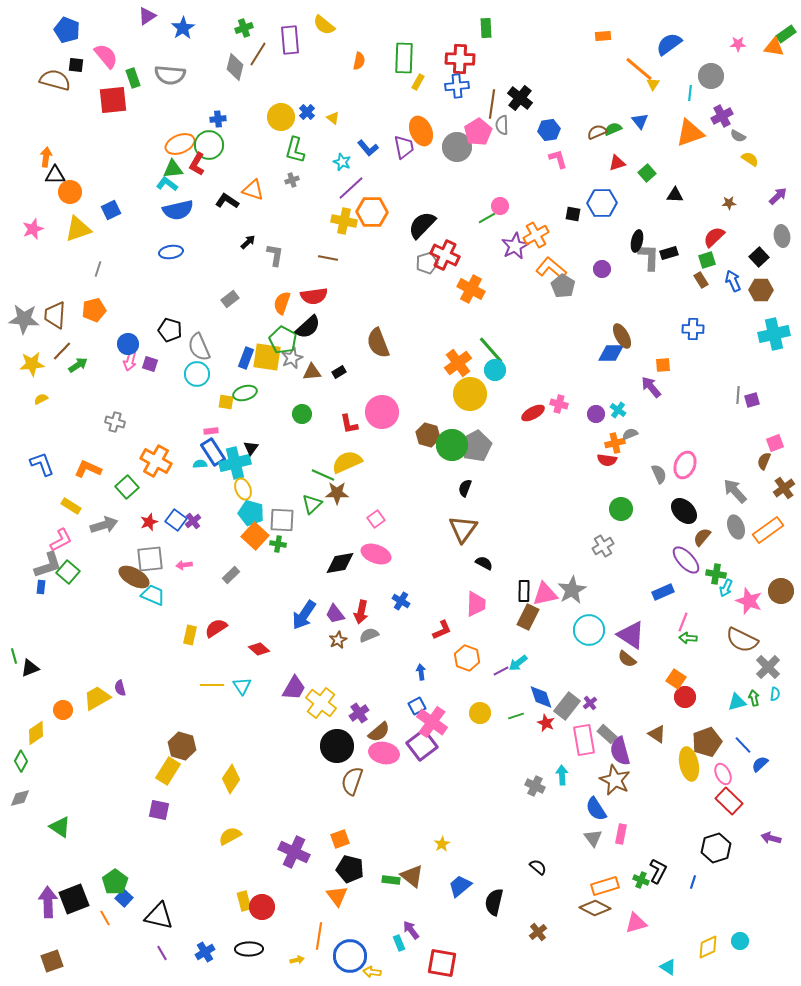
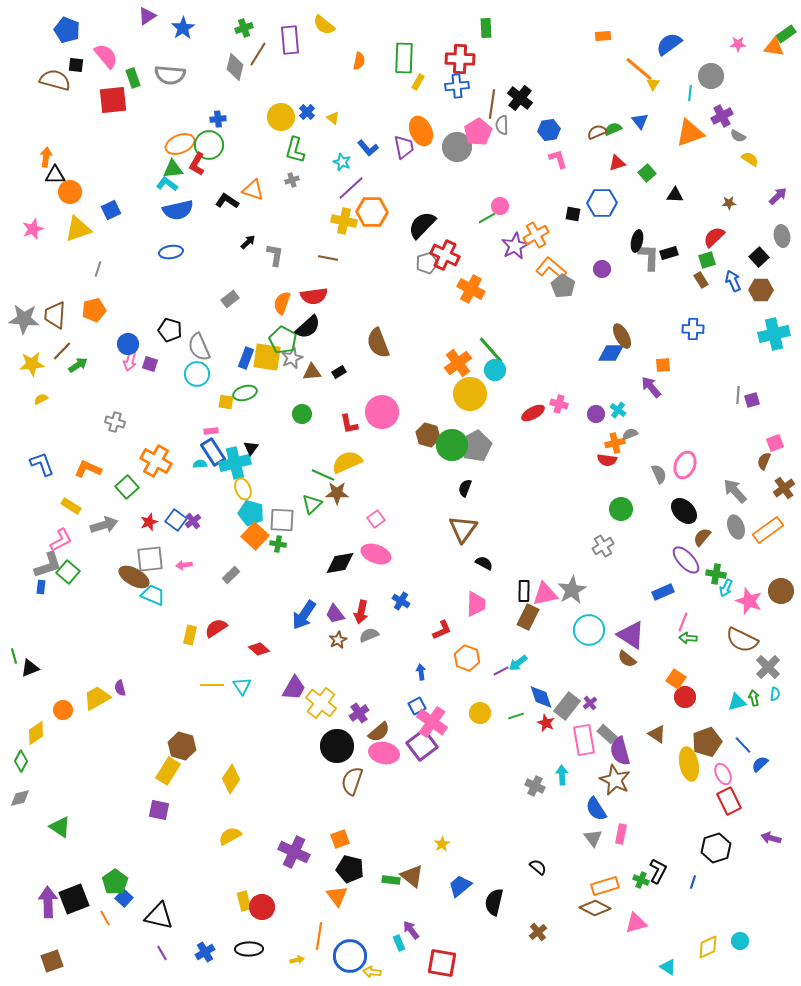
red rectangle at (729, 801): rotated 20 degrees clockwise
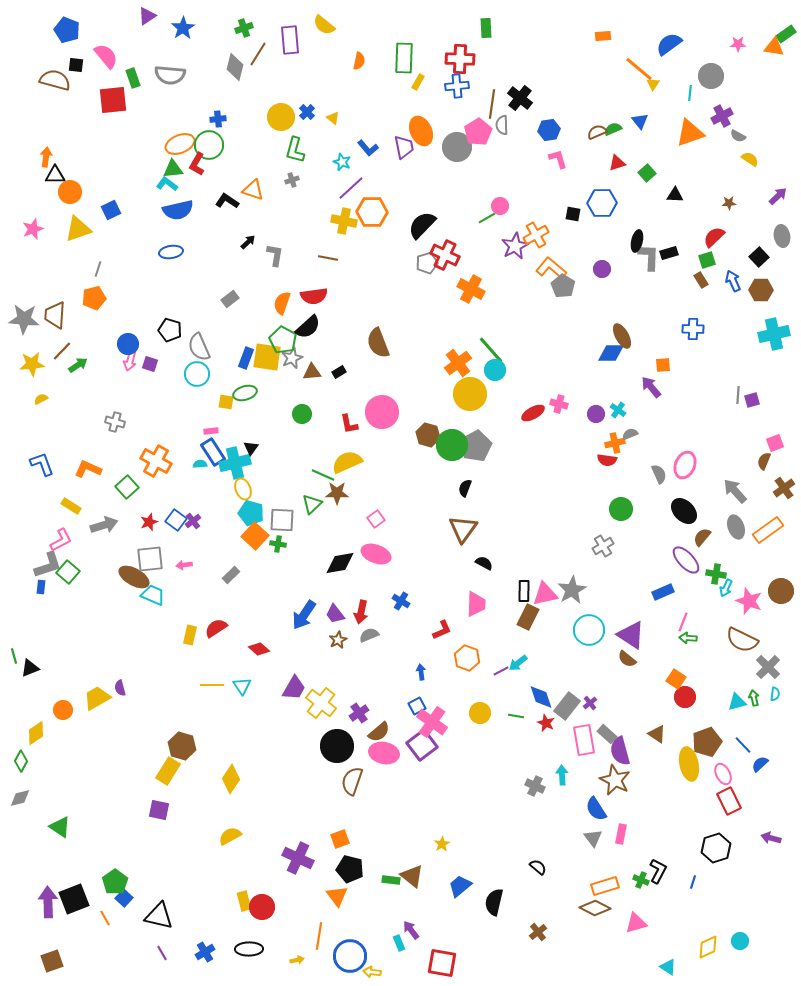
orange pentagon at (94, 310): moved 12 px up
green line at (516, 716): rotated 28 degrees clockwise
purple cross at (294, 852): moved 4 px right, 6 px down
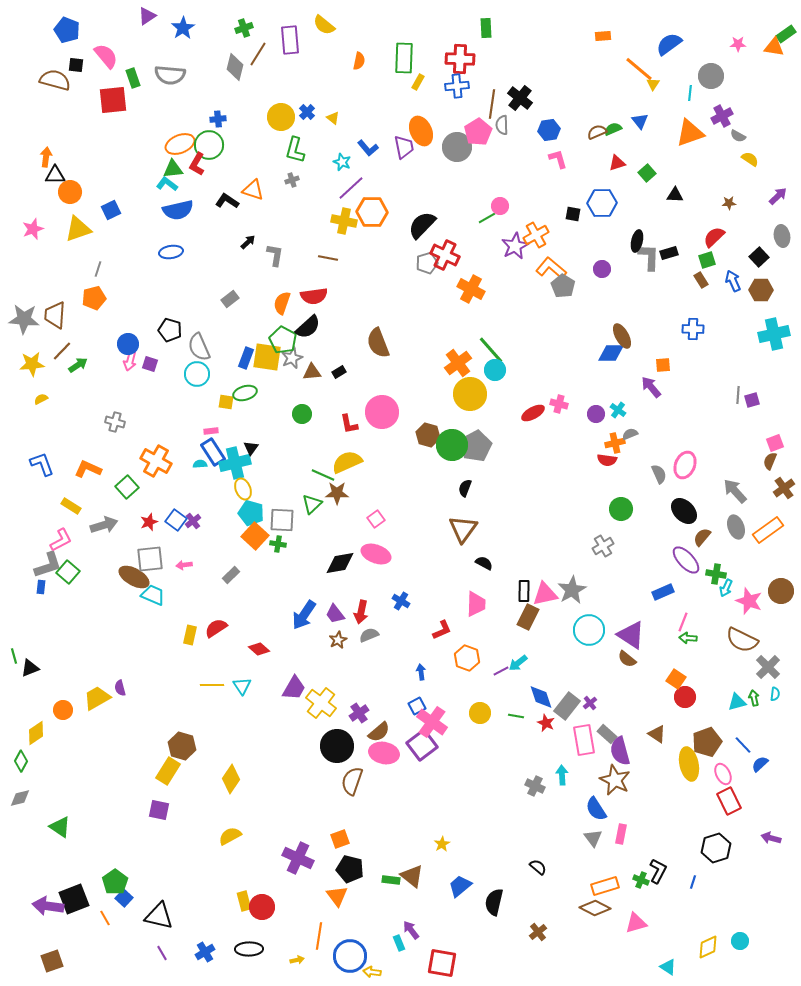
brown semicircle at (764, 461): moved 6 px right
purple arrow at (48, 902): moved 4 px down; rotated 80 degrees counterclockwise
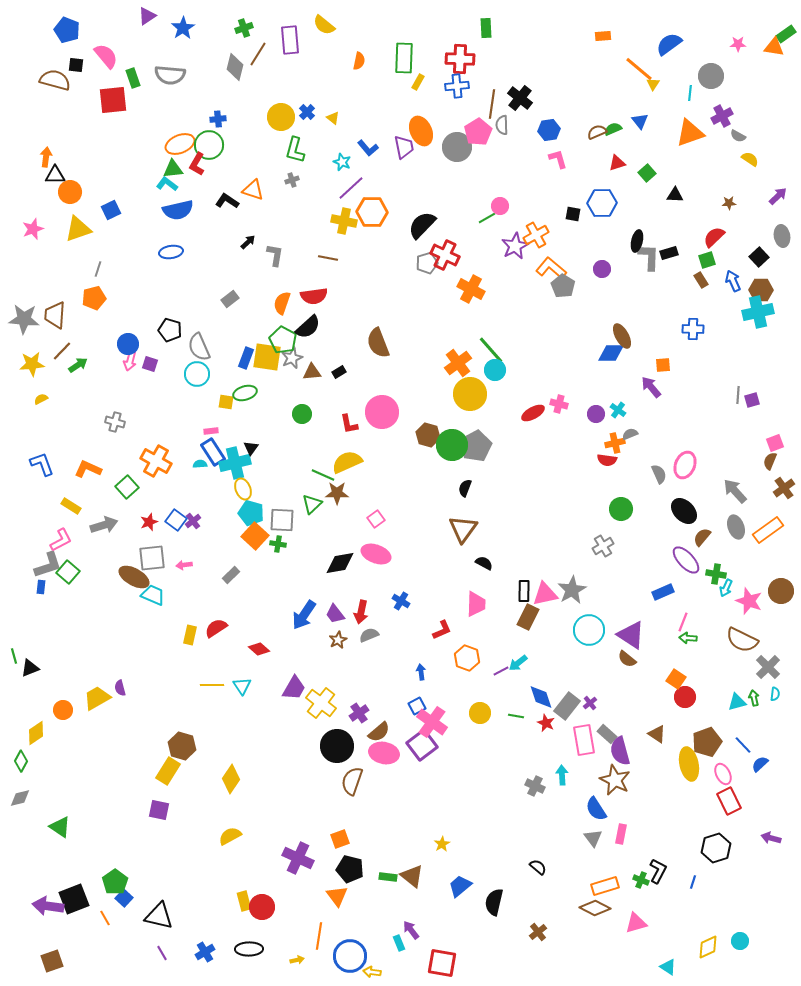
cyan cross at (774, 334): moved 16 px left, 22 px up
gray square at (150, 559): moved 2 px right, 1 px up
green rectangle at (391, 880): moved 3 px left, 3 px up
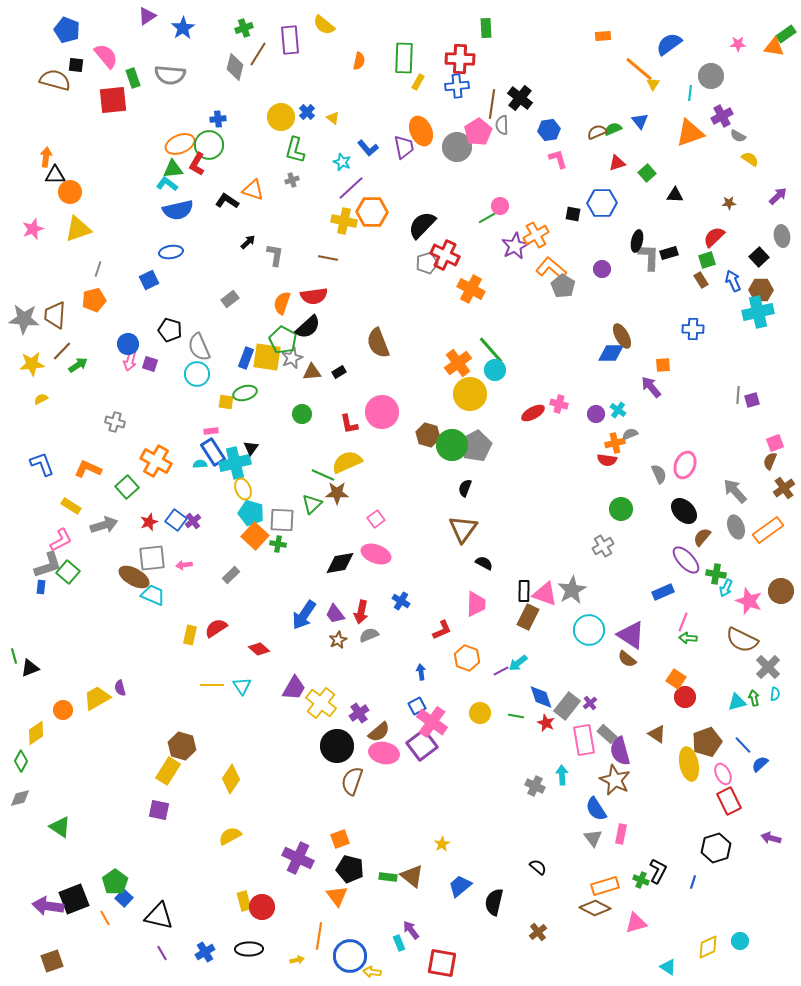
blue square at (111, 210): moved 38 px right, 70 px down
orange pentagon at (94, 298): moved 2 px down
pink triangle at (545, 594): rotated 32 degrees clockwise
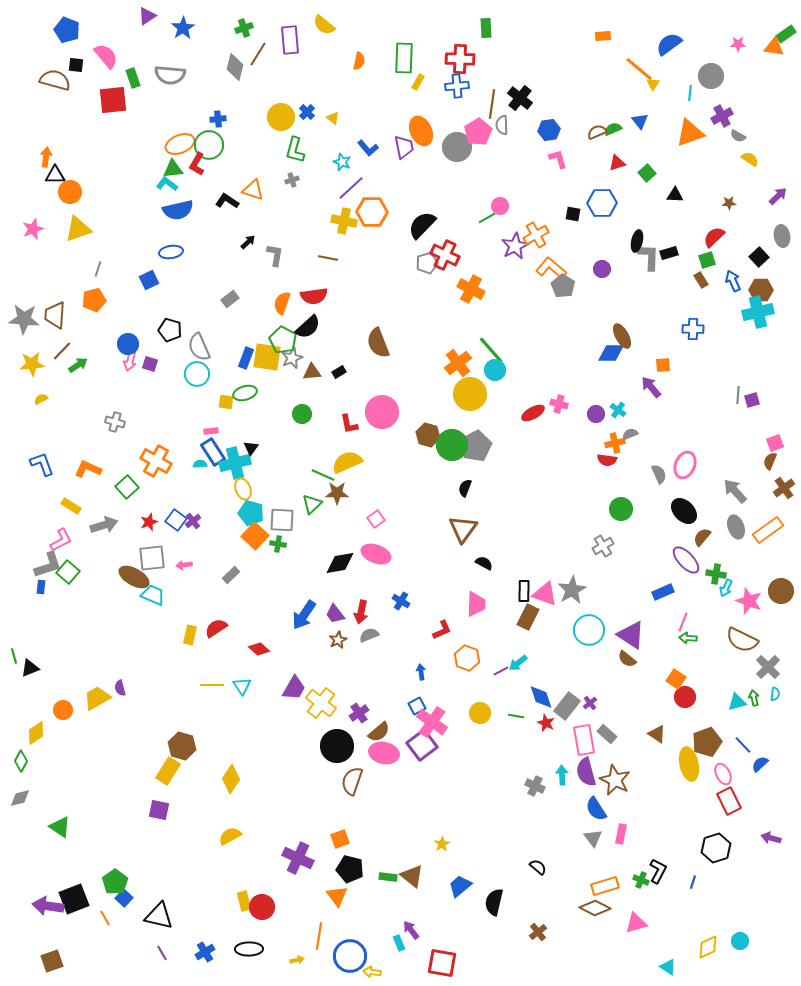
purple semicircle at (620, 751): moved 34 px left, 21 px down
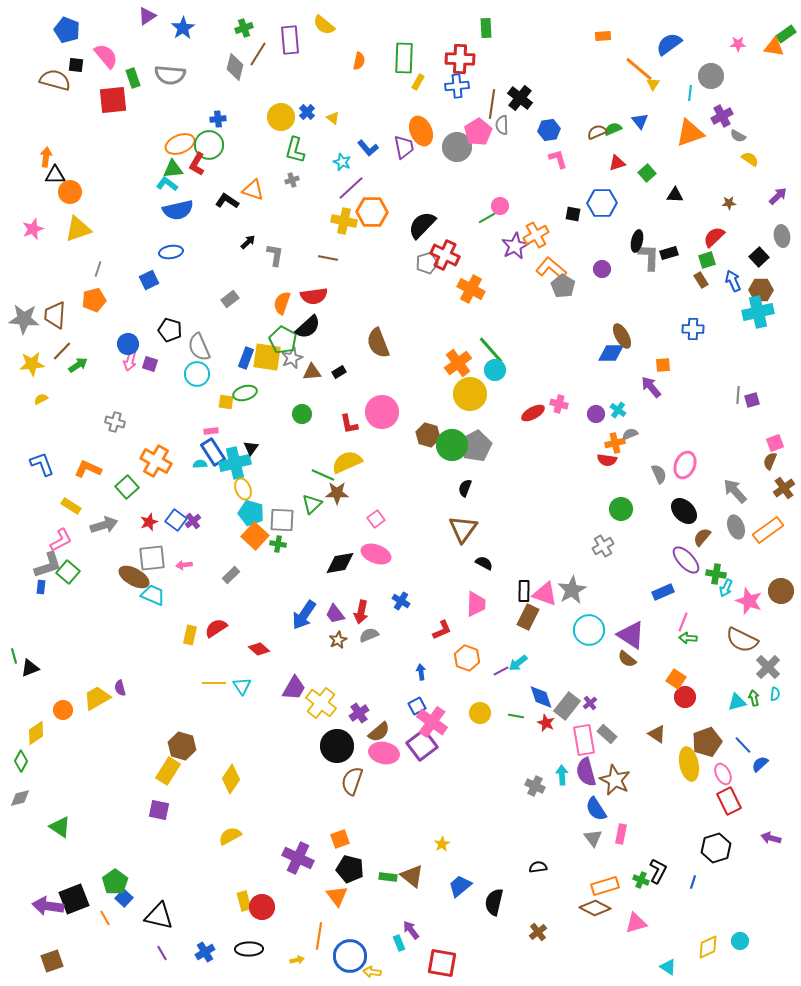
yellow line at (212, 685): moved 2 px right, 2 px up
black semicircle at (538, 867): rotated 48 degrees counterclockwise
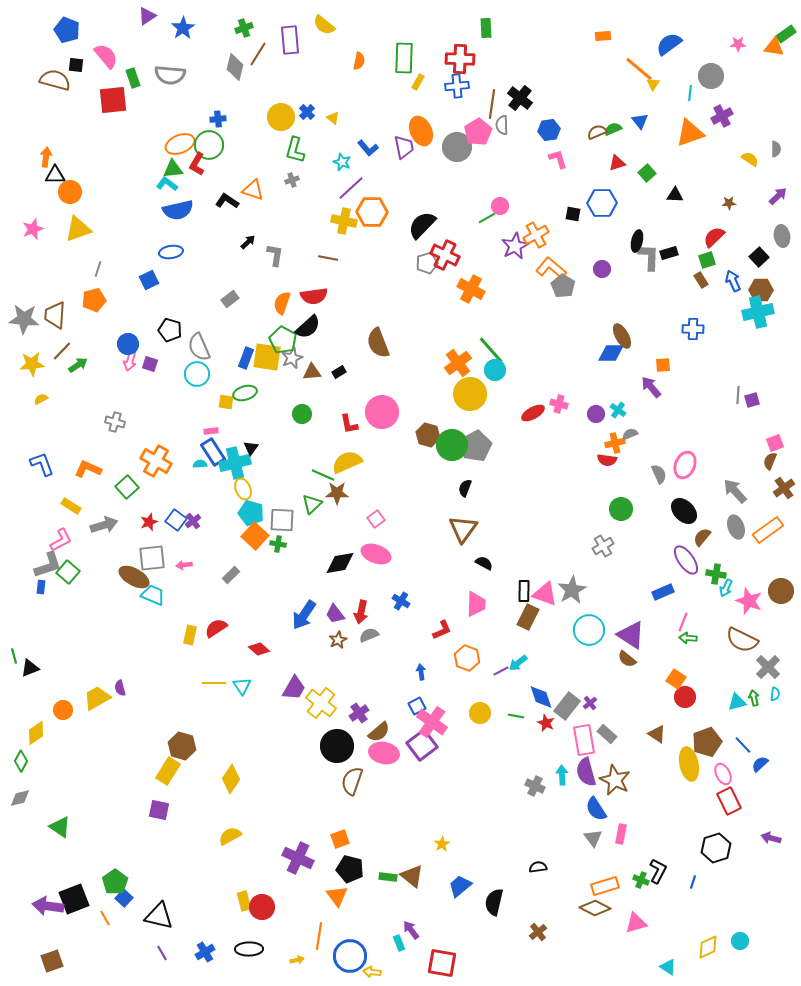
gray semicircle at (738, 136): moved 38 px right, 13 px down; rotated 119 degrees counterclockwise
purple ellipse at (686, 560): rotated 8 degrees clockwise
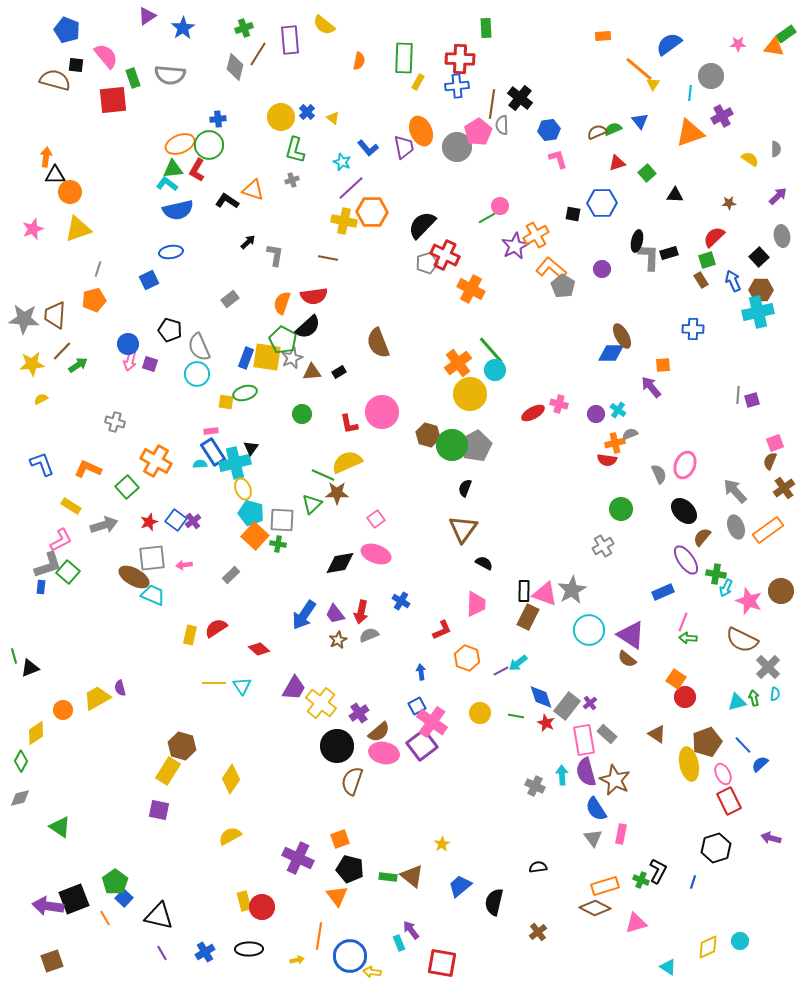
red L-shape at (197, 164): moved 6 px down
